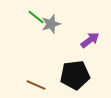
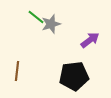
black pentagon: moved 1 px left, 1 px down
brown line: moved 19 px left, 14 px up; rotated 72 degrees clockwise
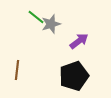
purple arrow: moved 11 px left, 1 px down
brown line: moved 1 px up
black pentagon: rotated 12 degrees counterclockwise
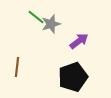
brown line: moved 3 px up
black pentagon: moved 1 px left, 1 px down
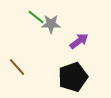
gray star: rotated 18 degrees clockwise
brown line: rotated 48 degrees counterclockwise
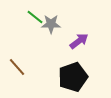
green line: moved 1 px left
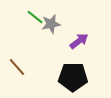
gray star: rotated 12 degrees counterclockwise
black pentagon: rotated 20 degrees clockwise
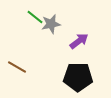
brown line: rotated 18 degrees counterclockwise
black pentagon: moved 5 px right
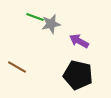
green line: rotated 18 degrees counterclockwise
purple arrow: rotated 114 degrees counterclockwise
black pentagon: moved 2 px up; rotated 12 degrees clockwise
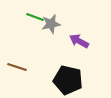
brown line: rotated 12 degrees counterclockwise
black pentagon: moved 10 px left, 5 px down
